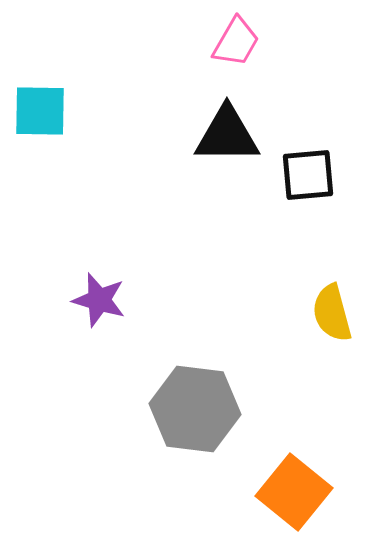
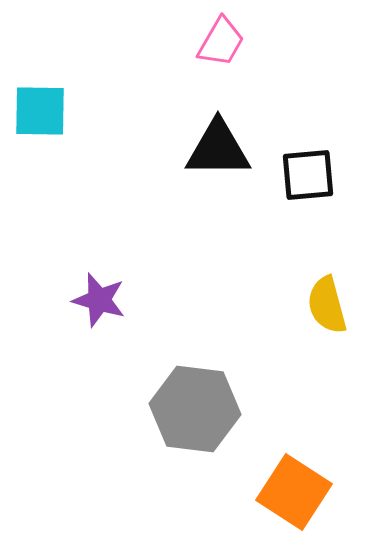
pink trapezoid: moved 15 px left
black triangle: moved 9 px left, 14 px down
yellow semicircle: moved 5 px left, 8 px up
orange square: rotated 6 degrees counterclockwise
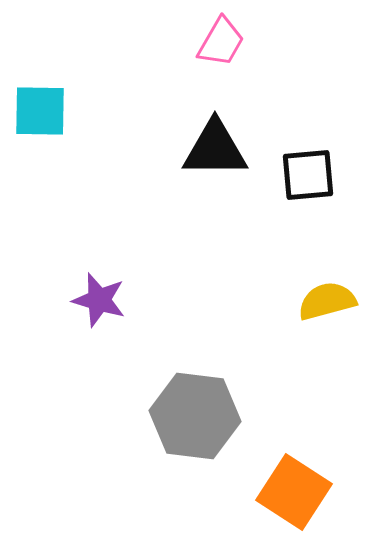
black triangle: moved 3 px left
yellow semicircle: moved 4 px up; rotated 90 degrees clockwise
gray hexagon: moved 7 px down
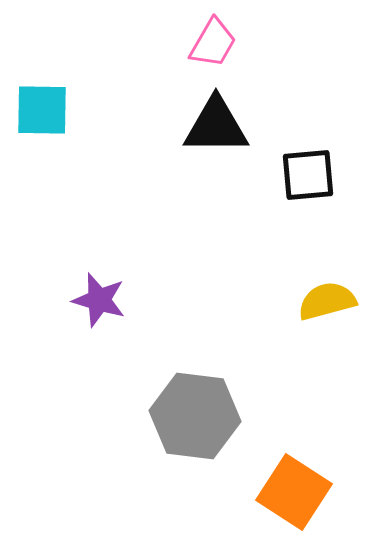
pink trapezoid: moved 8 px left, 1 px down
cyan square: moved 2 px right, 1 px up
black triangle: moved 1 px right, 23 px up
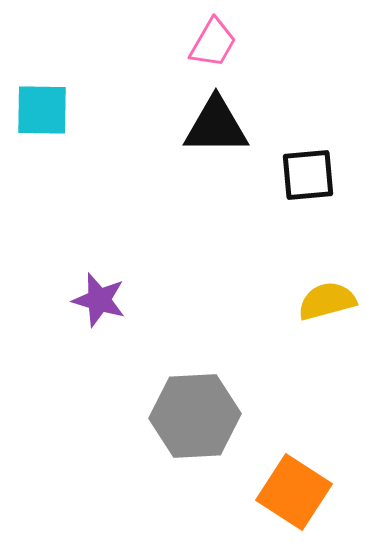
gray hexagon: rotated 10 degrees counterclockwise
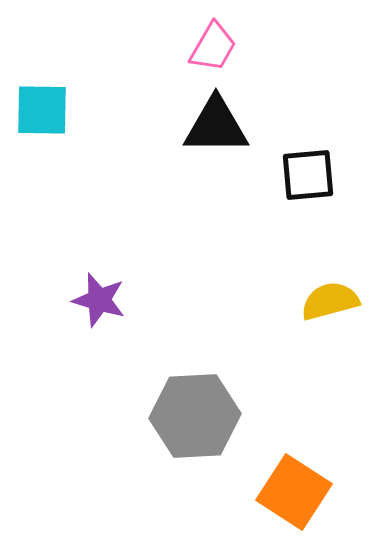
pink trapezoid: moved 4 px down
yellow semicircle: moved 3 px right
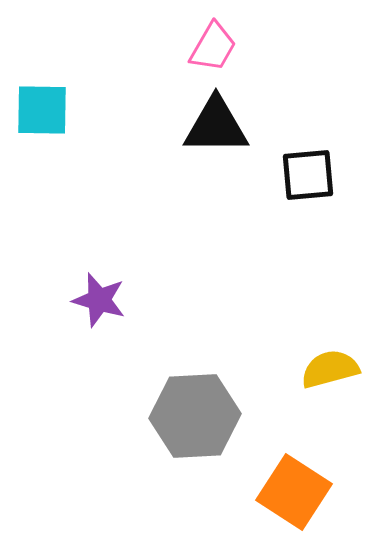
yellow semicircle: moved 68 px down
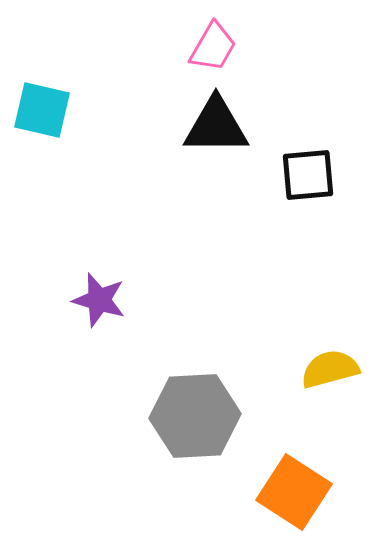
cyan square: rotated 12 degrees clockwise
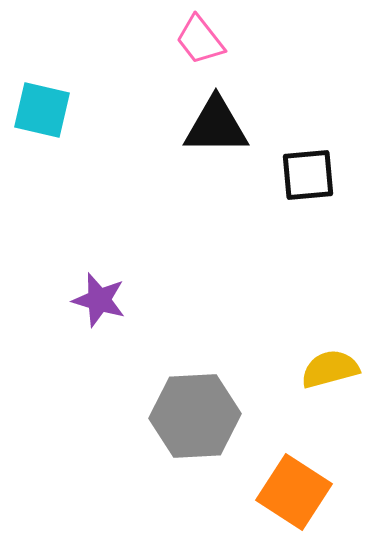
pink trapezoid: moved 13 px left, 7 px up; rotated 112 degrees clockwise
